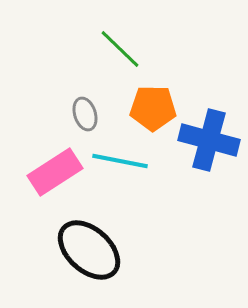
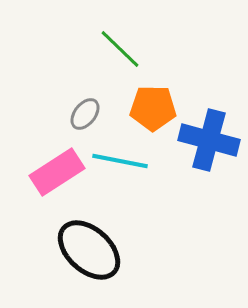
gray ellipse: rotated 56 degrees clockwise
pink rectangle: moved 2 px right
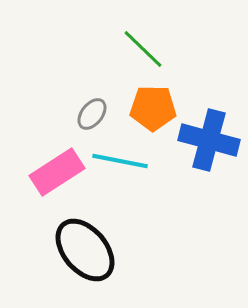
green line: moved 23 px right
gray ellipse: moved 7 px right
black ellipse: moved 4 px left; rotated 8 degrees clockwise
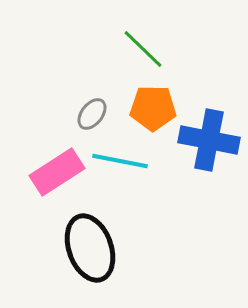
blue cross: rotated 4 degrees counterclockwise
black ellipse: moved 5 px right, 2 px up; rotated 20 degrees clockwise
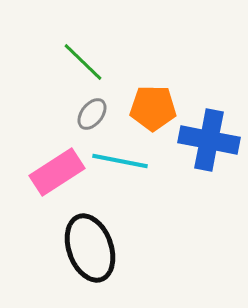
green line: moved 60 px left, 13 px down
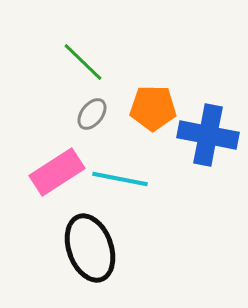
blue cross: moved 1 px left, 5 px up
cyan line: moved 18 px down
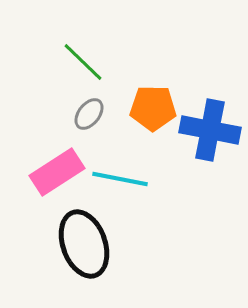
gray ellipse: moved 3 px left
blue cross: moved 2 px right, 5 px up
black ellipse: moved 6 px left, 4 px up
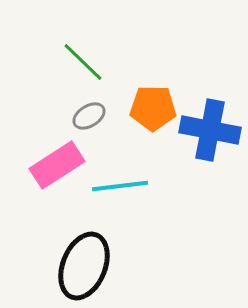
gray ellipse: moved 2 px down; rotated 20 degrees clockwise
pink rectangle: moved 7 px up
cyan line: moved 7 px down; rotated 18 degrees counterclockwise
black ellipse: moved 22 px down; rotated 42 degrees clockwise
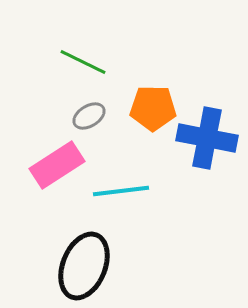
green line: rotated 18 degrees counterclockwise
blue cross: moved 3 px left, 8 px down
cyan line: moved 1 px right, 5 px down
